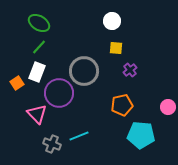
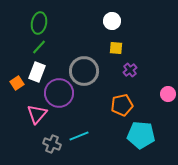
green ellipse: rotated 70 degrees clockwise
pink circle: moved 13 px up
pink triangle: rotated 25 degrees clockwise
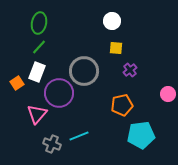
cyan pentagon: rotated 12 degrees counterclockwise
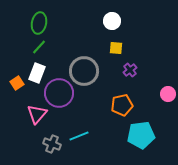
white rectangle: moved 1 px down
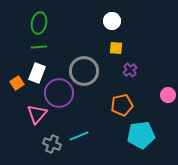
green line: rotated 42 degrees clockwise
pink circle: moved 1 px down
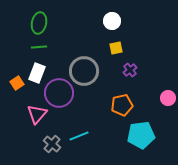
yellow square: rotated 16 degrees counterclockwise
pink circle: moved 3 px down
gray cross: rotated 18 degrees clockwise
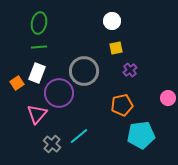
cyan line: rotated 18 degrees counterclockwise
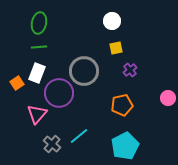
cyan pentagon: moved 16 px left, 11 px down; rotated 20 degrees counterclockwise
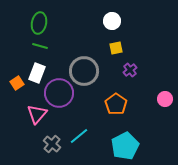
green line: moved 1 px right, 1 px up; rotated 21 degrees clockwise
pink circle: moved 3 px left, 1 px down
orange pentagon: moved 6 px left, 1 px up; rotated 25 degrees counterclockwise
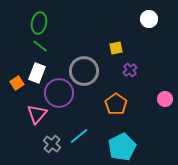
white circle: moved 37 px right, 2 px up
green line: rotated 21 degrees clockwise
cyan pentagon: moved 3 px left, 1 px down
